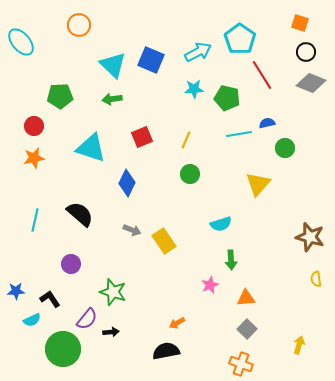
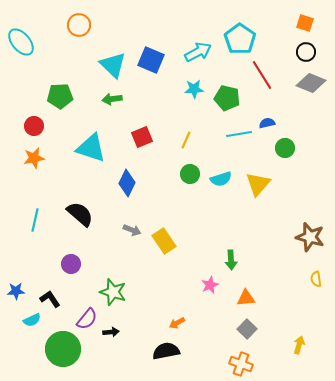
orange square at (300, 23): moved 5 px right
cyan semicircle at (221, 224): moved 45 px up
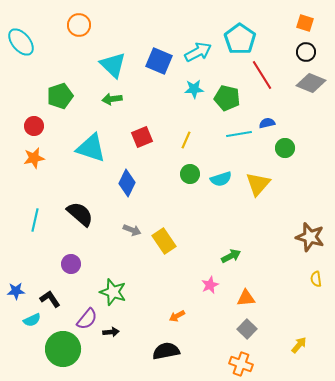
blue square at (151, 60): moved 8 px right, 1 px down
green pentagon at (60, 96): rotated 15 degrees counterclockwise
green arrow at (231, 260): moved 4 px up; rotated 114 degrees counterclockwise
orange arrow at (177, 323): moved 7 px up
yellow arrow at (299, 345): rotated 24 degrees clockwise
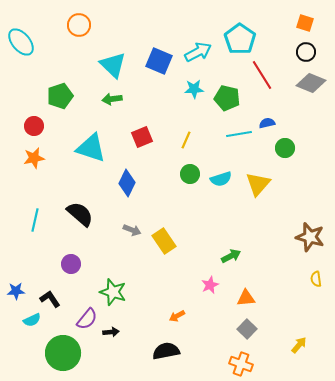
green circle at (63, 349): moved 4 px down
